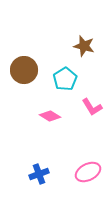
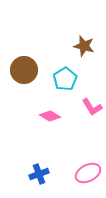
pink ellipse: moved 1 px down
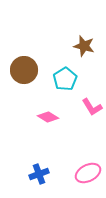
pink diamond: moved 2 px left, 1 px down
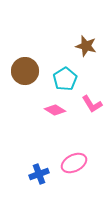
brown star: moved 2 px right
brown circle: moved 1 px right, 1 px down
pink L-shape: moved 3 px up
pink diamond: moved 7 px right, 7 px up
pink ellipse: moved 14 px left, 10 px up
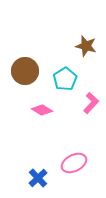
pink L-shape: moved 1 px left, 1 px up; rotated 105 degrees counterclockwise
pink diamond: moved 13 px left
blue cross: moved 1 px left, 4 px down; rotated 24 degrees counterclockwise
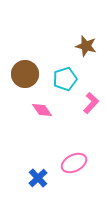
brown circle: moved 3 px down
cyan pentagon: rotated 15 degrees clockwise
pink diamond: rotated 25 degrees clockwise
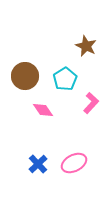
brown star: rotated 10 degrees clockwise
brown circle: moved 2 px down
cyan pentagon: rotated 15 degrees counterclockwise
pink diamond: moved 1 px right
blue cross: moved 14 px up
